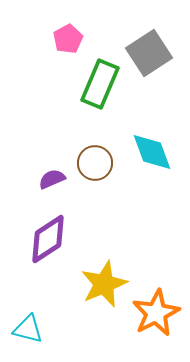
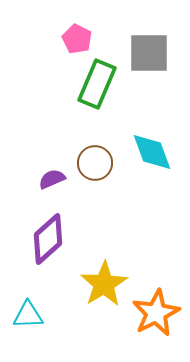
pink pentagon: moved 9 px right; rotated 16 degrees counterclockwise
gray square: rotated 33 degrees clockwise
green rectangle: moved 3 px left
purple diamond: rotated 9 degrees counterclockwise
yellow star: rotated 9 degrees counterclockwise
cyan triangle: moved 14 px up; rotated 16 degrees counterclockwise
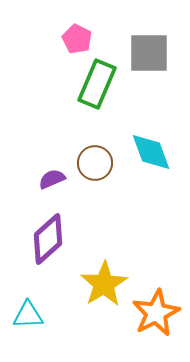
cyan diamond: moved 1 px left
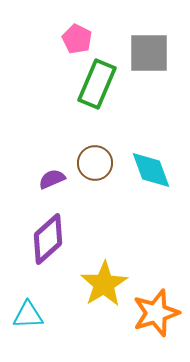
cyan diamond: moved 18 px down
orange star: rotated 9 degrees clockwise
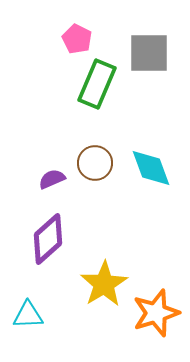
cyan diamond: moved 2 px up
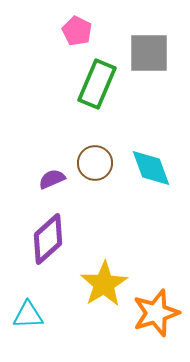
pink pentagon: moved 8 px up
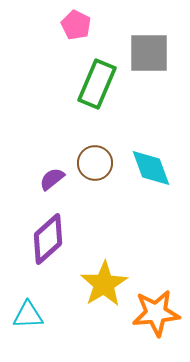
pink pentagon: moved 1 px left, 6 px up
purple semicircle: rotated 16 degrees counterclockwise
orange star: rotated 12 degrees clockwise
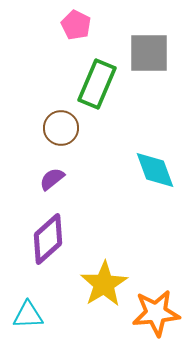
brown circle: moved 34 px left, 35 px up
cyan diamond: moved 4 px right, 2 px down
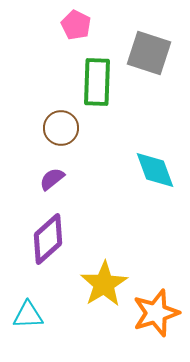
gray square: rotated 18 degrees clockwise
green rectangle: moved 2 px up; rotated 21 degrees counterclockwise
orange star: rotated 12 degrees counterclockwise
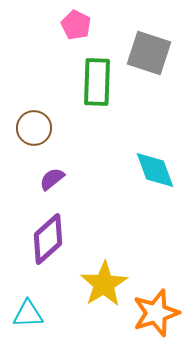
brown circle: moved 27 px left
cyan triangle: moved 1 px up
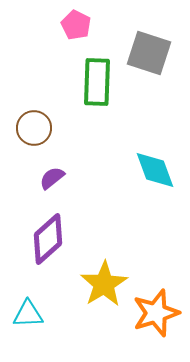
purple semicircle: moved 1 px up
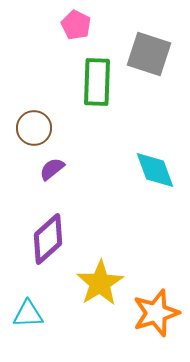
gray square: moved 1 px down
purple semicircle: moved 9 px up
yellow star: moved 4 px left, 1 px up
